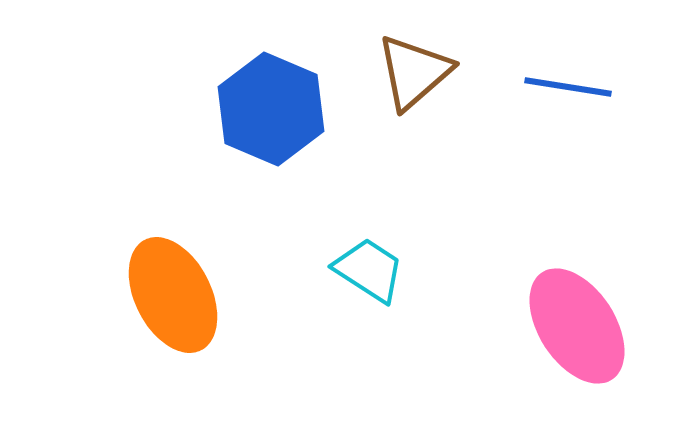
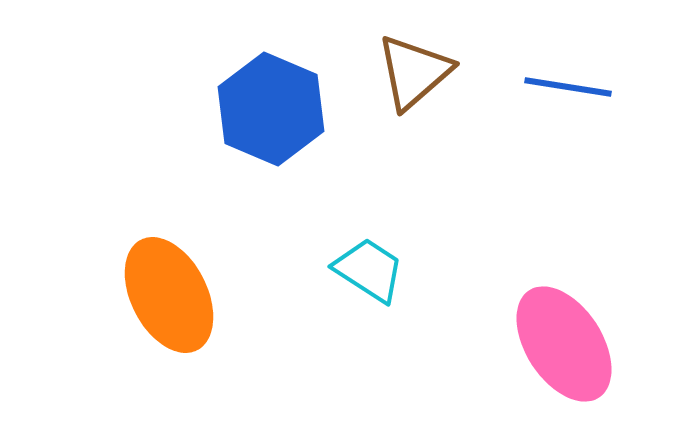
orange ellipse: moved 4 px left
pink ellipse: moved 13 px left, 18 px down
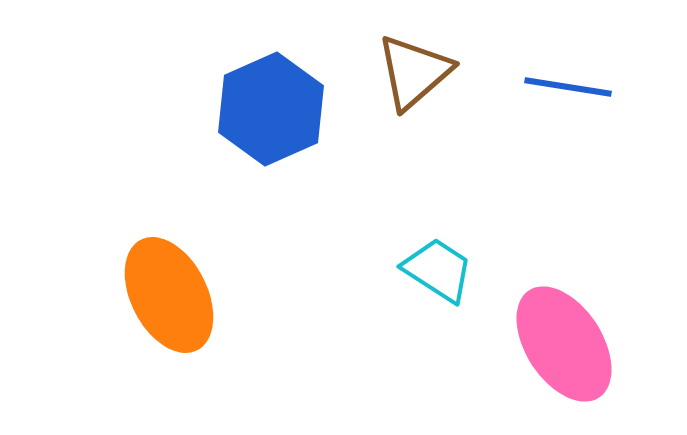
blue hexagon: rotated 13 degrees clockwise
cyan trapezoid: moved 69 px right
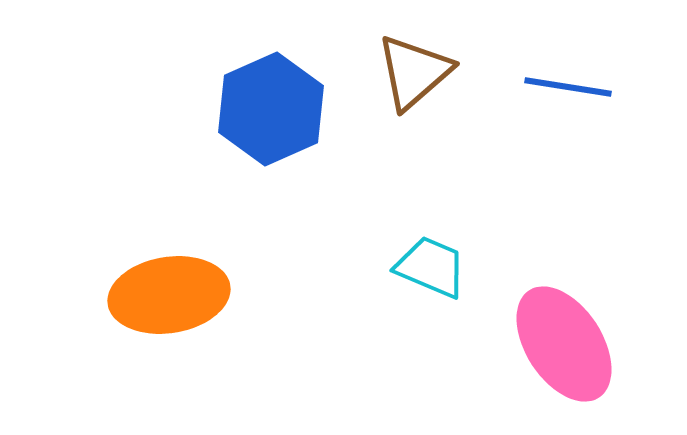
cyan trapezoid: moved 7 px left, 3 px up; rotated 10 degrees counterclockwise
orange ellipse: rotated 72 degrees counterclockwise
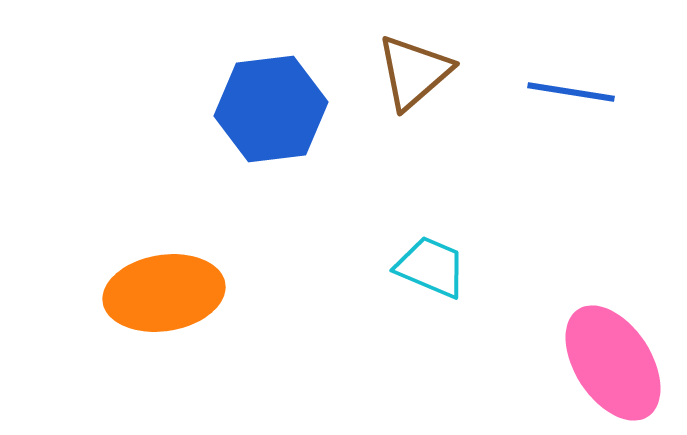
blue line: moved 3 px right, 5 px down
blue hexagon: rotated 17 degrees clockwise
orange ellipse: moved 5 px left, 2 px up
pink ellipse: moved 49 px right, 19 px down
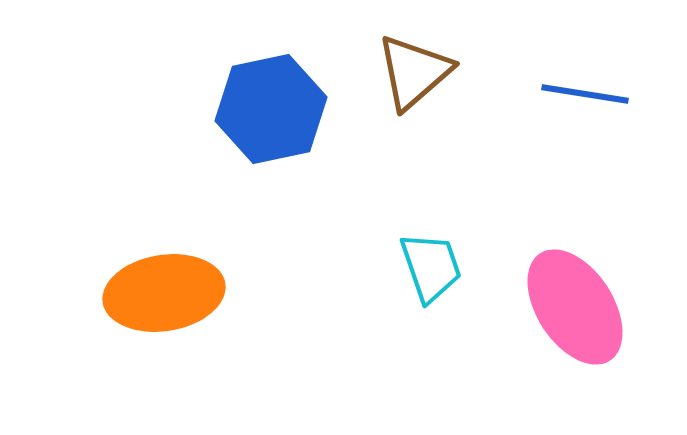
blue line: moved 14 px right, 2 px down
blue hexagon: rotated 5 degrees counterclockwise
cyan trapezoid: rotated 48 degrees clockwise
pink ellipse: moved 38 px left, 56 px up
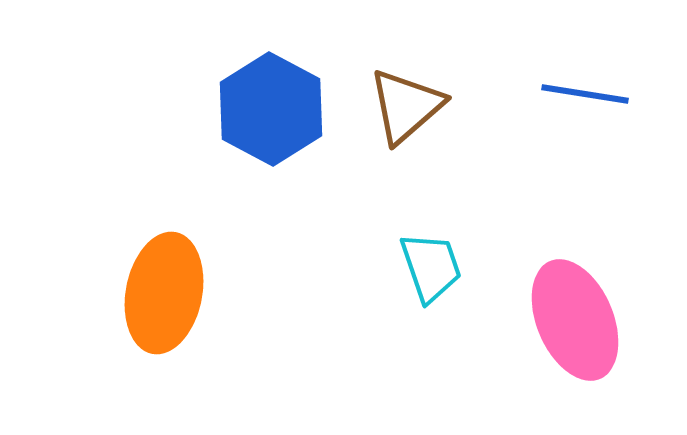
brown triangle: moved 8 px left, 34 px down
blue hexagon: rotated 20 degrees counterclockwise
orange ellipse: rotated 70 degrees counterclockwise
pink ellipse: moved 13 px down; rotated 10 degrees clockwise
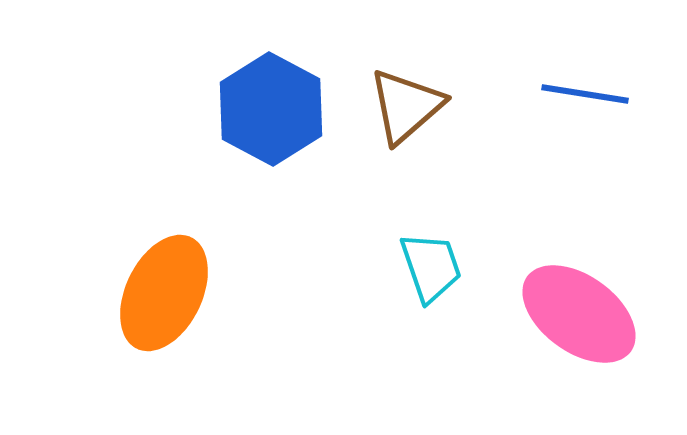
orange ellipse: rotated 15 degrees clockwise
pink ellipse: moved 4 px right, 6 px up; rotated 31 degrees counterclockwise
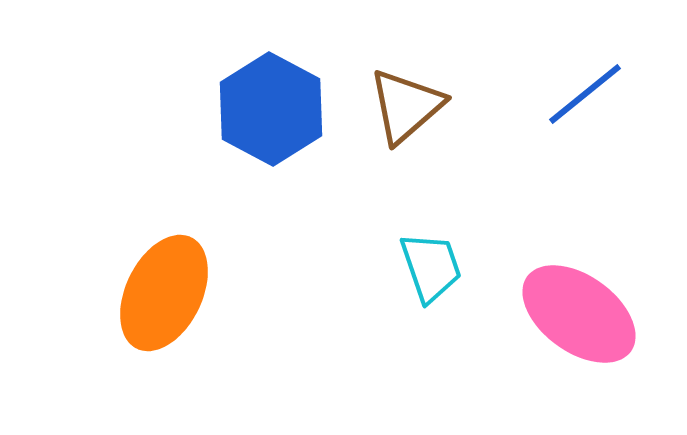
blue line: rotated 48 degrees counterclockwise
